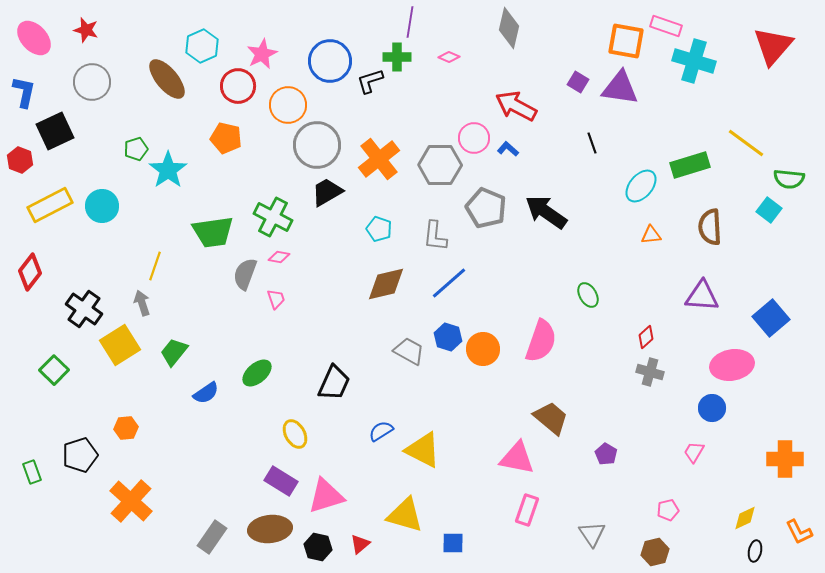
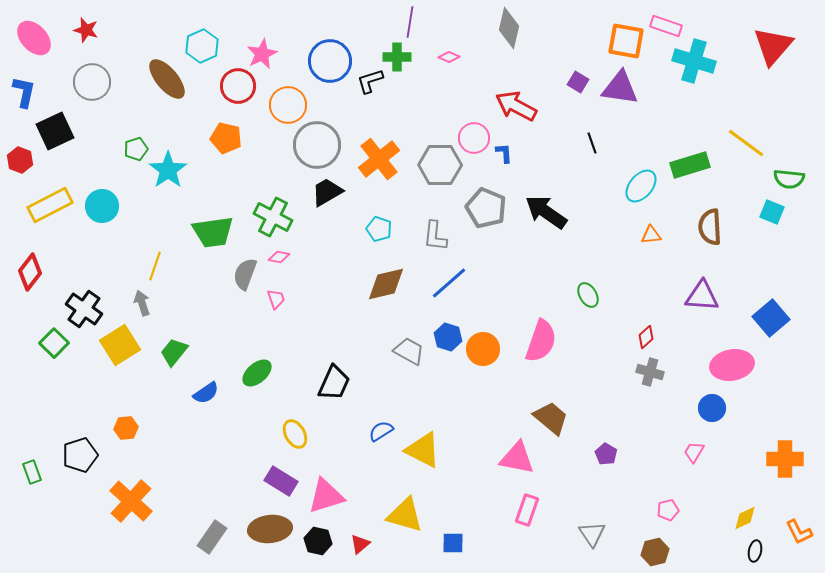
blue L-shape at (508, 149): moved 4 px left, 4 px down; rotated 45 degrees clockwise
cyan square at (769, 210): moved 3 px right, 2 px down; rotated 15 degrees counterclockwise
green square at (54, 370): moved 27 px up
black hexagon at (318, 547): moved 6 px up
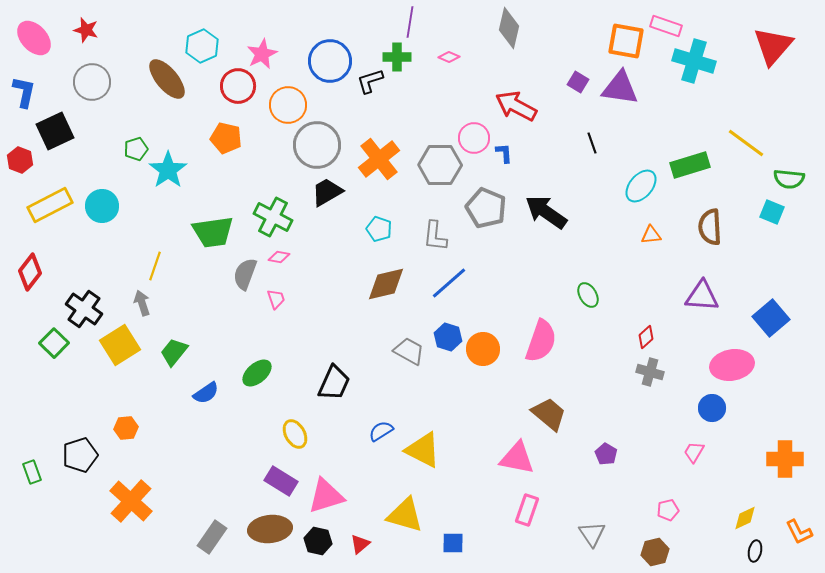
brown trapezoid at (551, 418): moved 2 px left, 4 px up
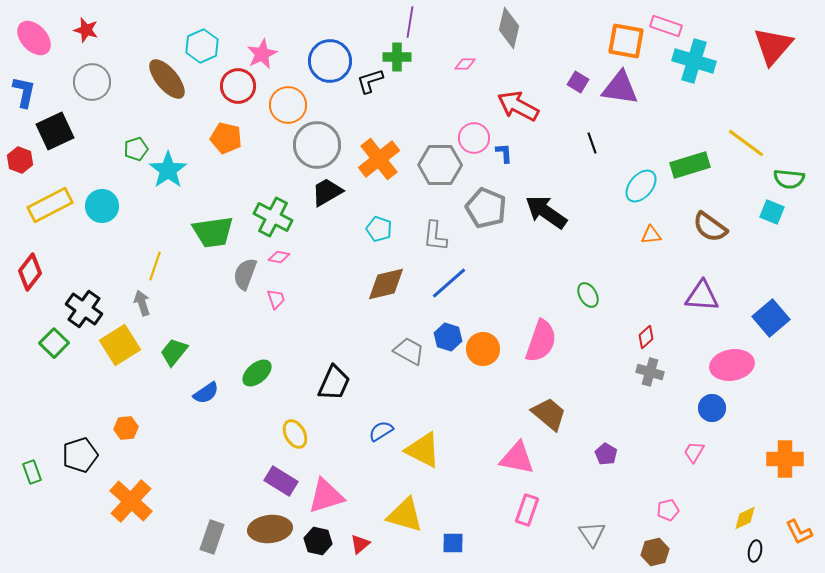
pink diamond at (449, 57): moved 16 px right, 7 px down; rotated 25 degrees counterclockwise
red arrow at (516, 106): moved 2 px right
brown semicircle at (710, 227): rotated 51 degrees counterclockwise
gray rectangle at (212, 537): rotated 16 degrees counterclockwise
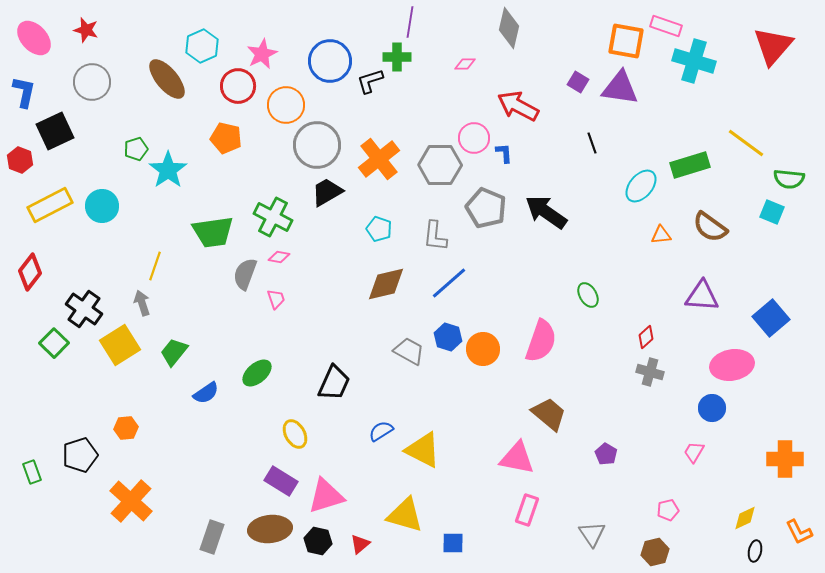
orange circle at (288, 105): moved 2 px left
orange triangle at (651, 235): moved 10 px right
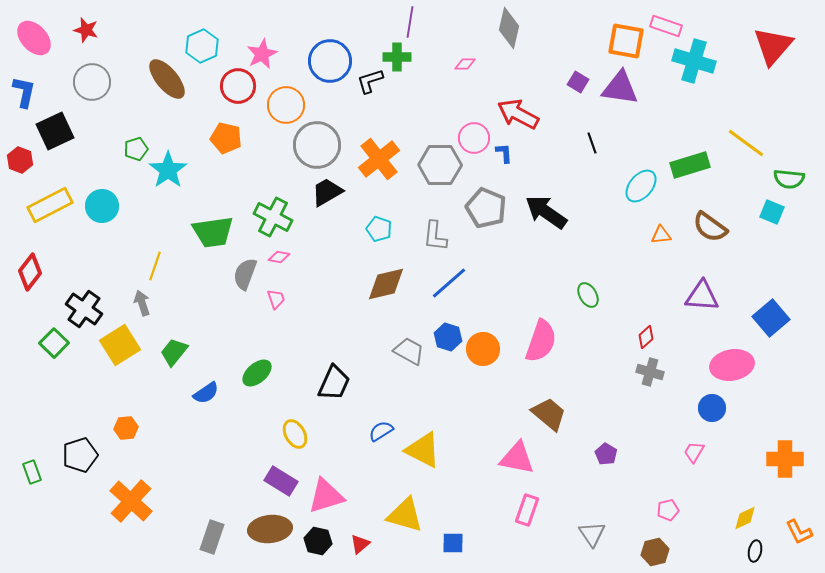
red arrow at (518, 106): moved 8 px down
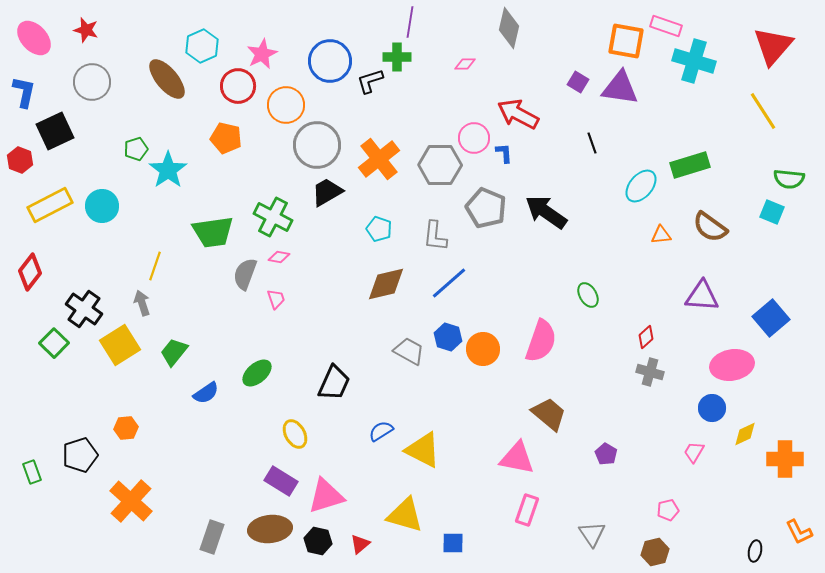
yellow line at (746, 143): moved 17 px right, 32 px up; rotated 21 degrees clockwise
yellow diamond at (745, 518): moved 84 px up
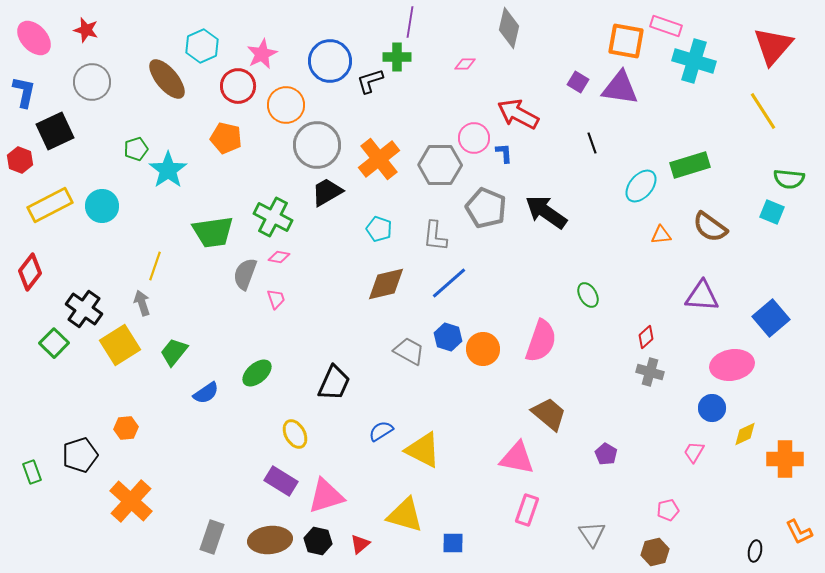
brown ellipse at (270, 529): moved 11 px down
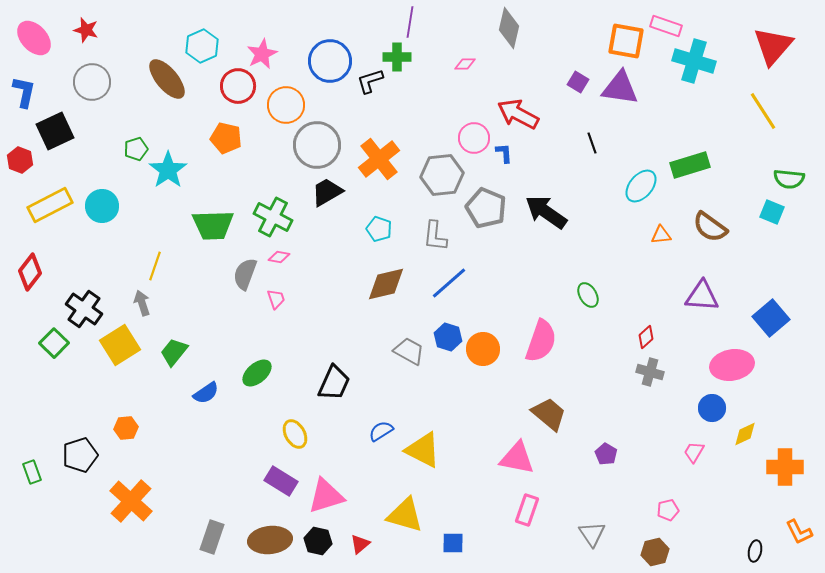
gray hexagon at (440, 165): moved 2 px right, 10 px down; rotated 6 degrees counterclockwise
green trapezoid at (213, 232): moved 7 px up; rotated 6 degrees clockwise
orange cross at (785, 459): moved 8 px down
